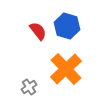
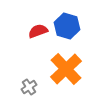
red semicircle: rotated 72 degrees counterclockwise
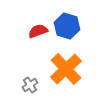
gray cross: moved 1 px right, 2 px up
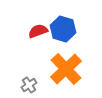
blue hexagon: moved 4 px left, 3 px down
gray cross: moved 1 px left
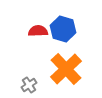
red semicircle: rotated 18 degrees clockwise
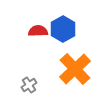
blue hexagon: rotated 15 degrees clockwise
orange cross: moved 9 px right
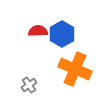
blue hexagon: moved 1 px left, 5 px down
orange cross: rotated 24 degrees counterclockwise
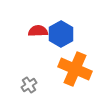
blue hexagon: moved 1 px left
